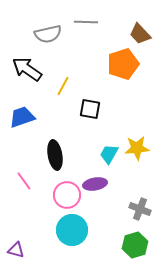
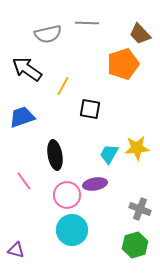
gray line: moved 1 px right, 1 px down
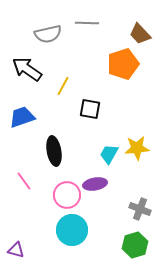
black ellipse: moved 1 px left, 4 px up
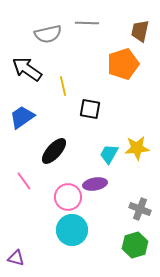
brown trapezoid: moved 3 px up; rotated 55 degrees clockwise
yellow line: rotated 42 degrees counterclockwise
blue trapezoid: rotated 16 degrees counterclockwise
black ellipse: rotated 52 degrees clockwise
pink circle: moved 1 px right, 2 px down
purple triangle: moved 8 px down
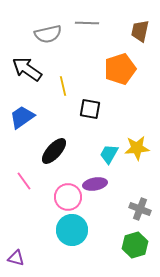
orange pentagon: moved 3 px left, 5 px down
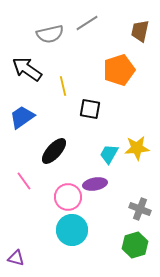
gray line: rotated 35 degrees counterclockwise
gray semicircle: moved 2 px right
orange pentagon: moved 1 px left, 1 px down
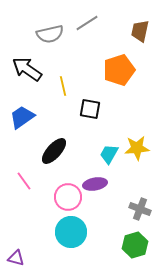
cyan circle: moved 1 px left, 2 px down
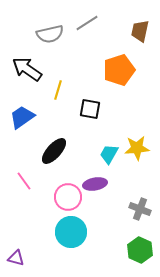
yellow line: moved 5 px left, 4 px down; rotated 30 degrees clockwise
green hexagon: moved 5 px right, 5 px down; rotated 20 degrees counterclockwise
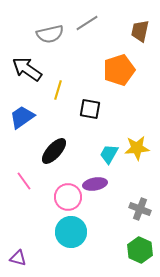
purple triangle: moved 2 px right
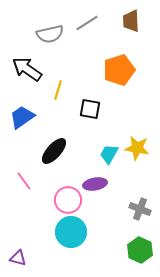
brown trapezoid: moved 9 px left, 10 px up; rotated 15 degrees counterclockwise
yellow star: rotated 15 degrees clockwise
pink circle: moved 3 px down
